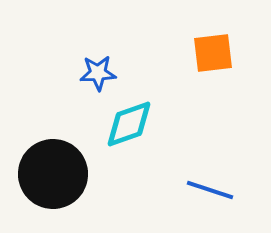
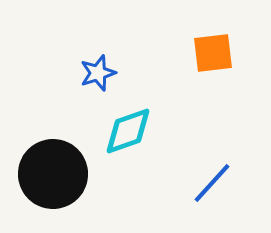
blue star: rotated 15 degrees counterclockwise
cyan diamond: moved 1 px left, 7 px down
blue line: moved 2 px right, 7 px up; rotated 66 degrees counterclockwise
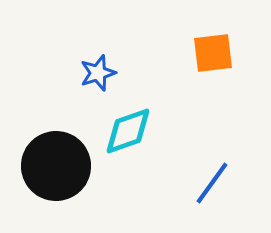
black circle: moved 3 px right, 8 px up
blue line: rotated 6 degrees counterclockwise
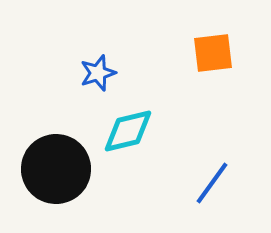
cyan diamond: rotated 6 degrees clockwise
black circle: moved 3 px down
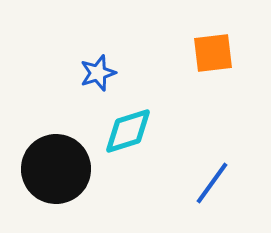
cyan diamond: rotated 4 degrees counterclockwise
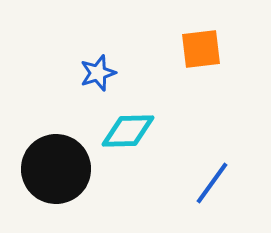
orange square: moved 12 px left, 4 px up
cyan diamond: rotated 16 degrees clockwise
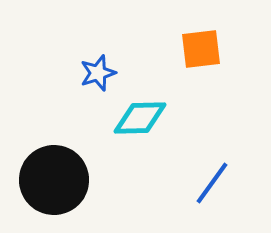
cyan diamond: moved 12 px right, 13 px up
black circle: moved 2 px left, 11 px down
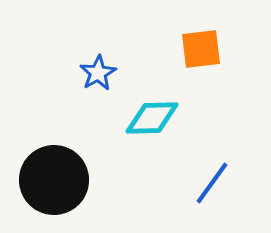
blue star: rotated 12 degrees counterclockwise
cyan diamond: moved 12 px right
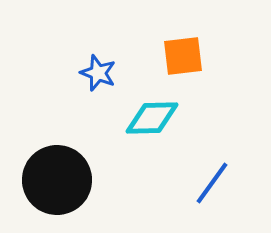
orange square: moved 18 px left, 7 px down
blue star: rotated 21 degrees counterclockwise
black circle: moved 3 px right
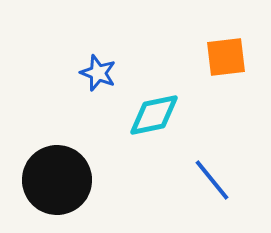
orange square: moved 43 px right, 1 px down
cyan diamond: moved 2 px right, 3 px up; rotated 10 degrees counterclockwise
blue line: moved 3 px up; rotated 75 degrees counterclockwise
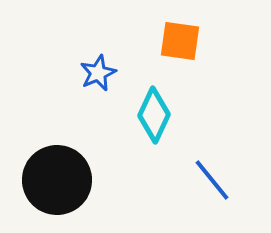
orange square: moved 46 px left, 16 px up; rotated 15 degrees clockwise
blue star: rotated 27 degrees clockwise
cyan diamond: rotated 54 degrees counterclockwise
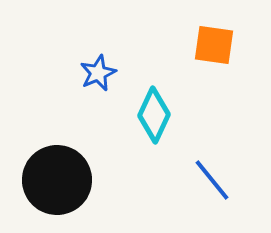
orange square: moved 34 px right, 4 px down
